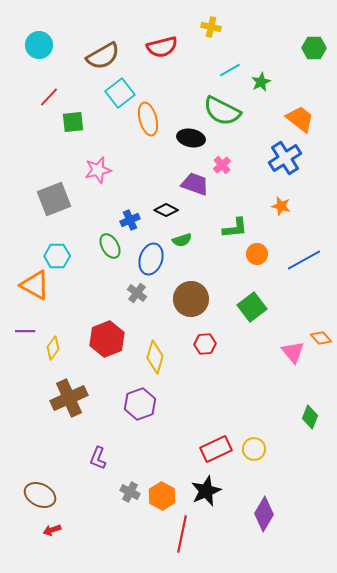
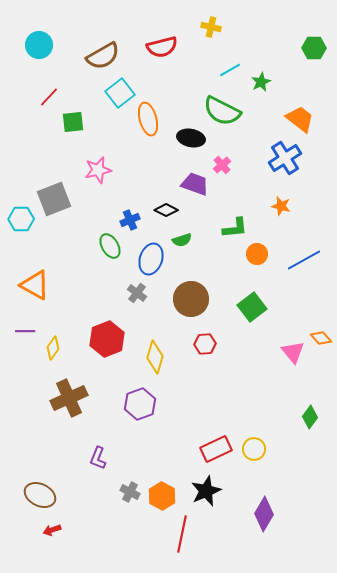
cyan hexagon at (57, 256): moved 36 px left, 37 px up
green diamond at (310, 417): rotated 15 degrees clockwise
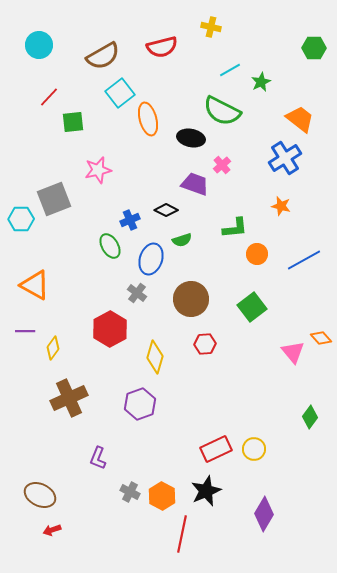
red hexagon at (107, 339): moved 3 px right, 10 px up; rotated 8 degrees counterclockwise
